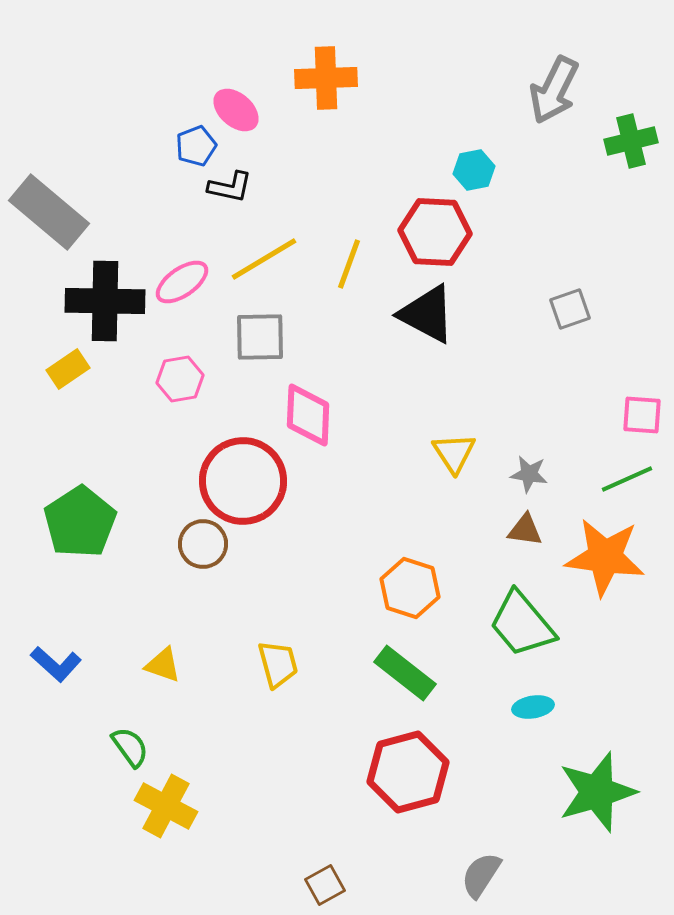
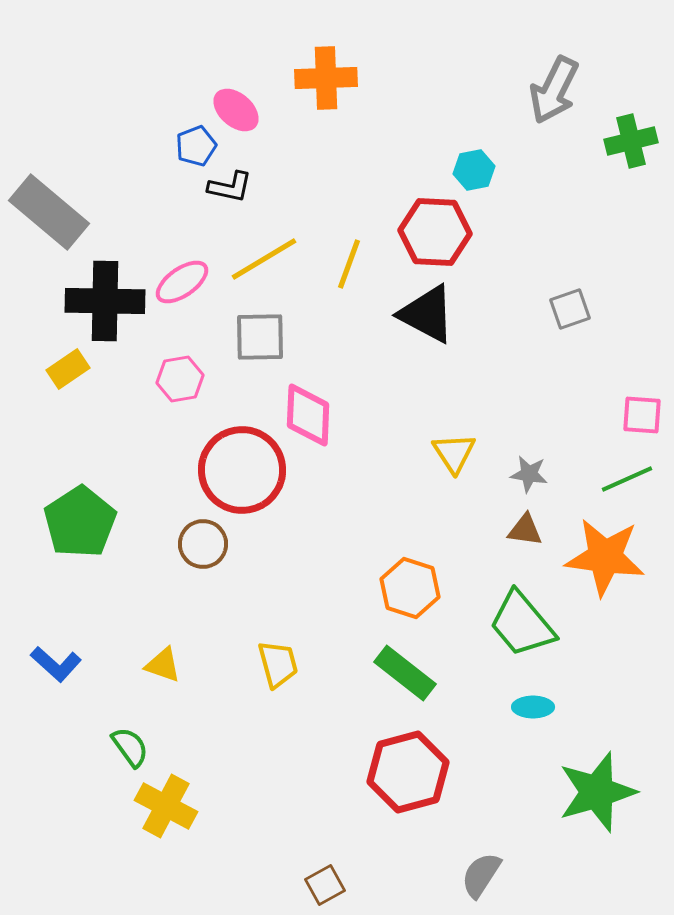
red circle at (243, 481): moved 1 px left, 11 px up
cyan ellipse at (533, 707): rotated 9 degrees clockwise
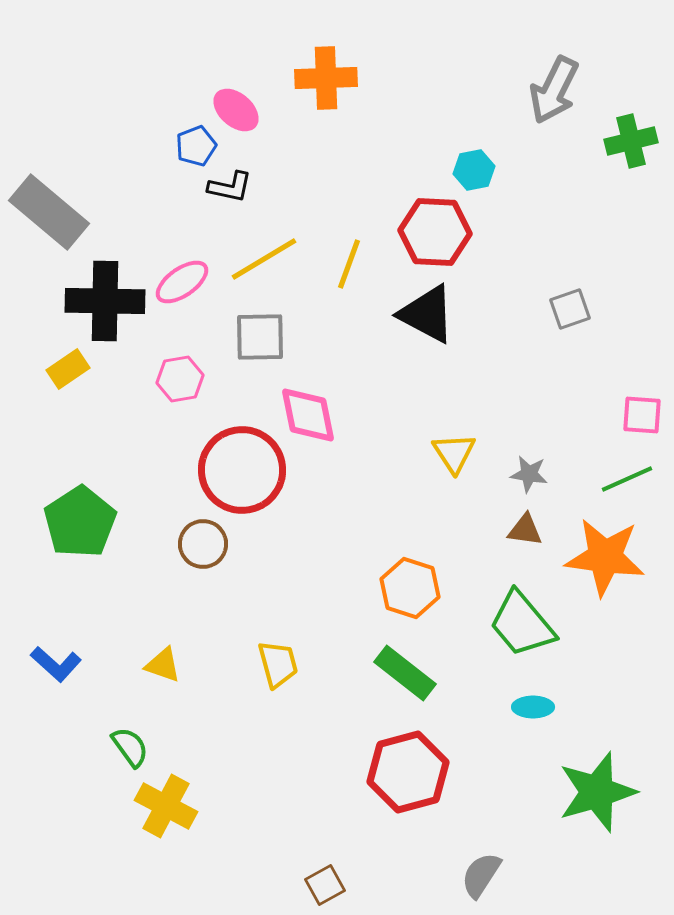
pink diamond at (308, 415): rotated 14 degrees counterclockwise
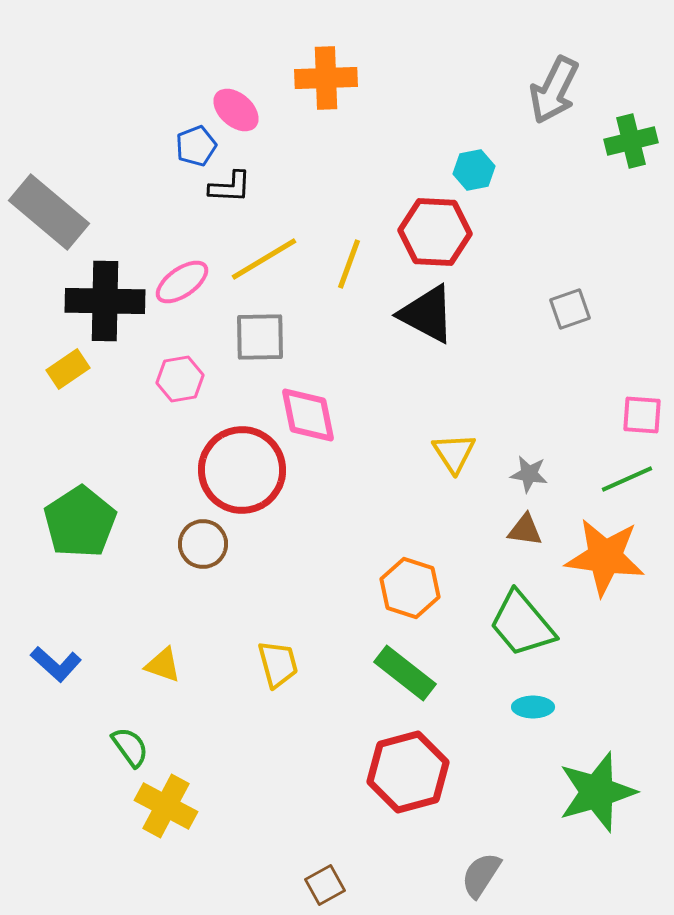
black L-shape at (230, 187): rotated 9 degrees counterclockwise
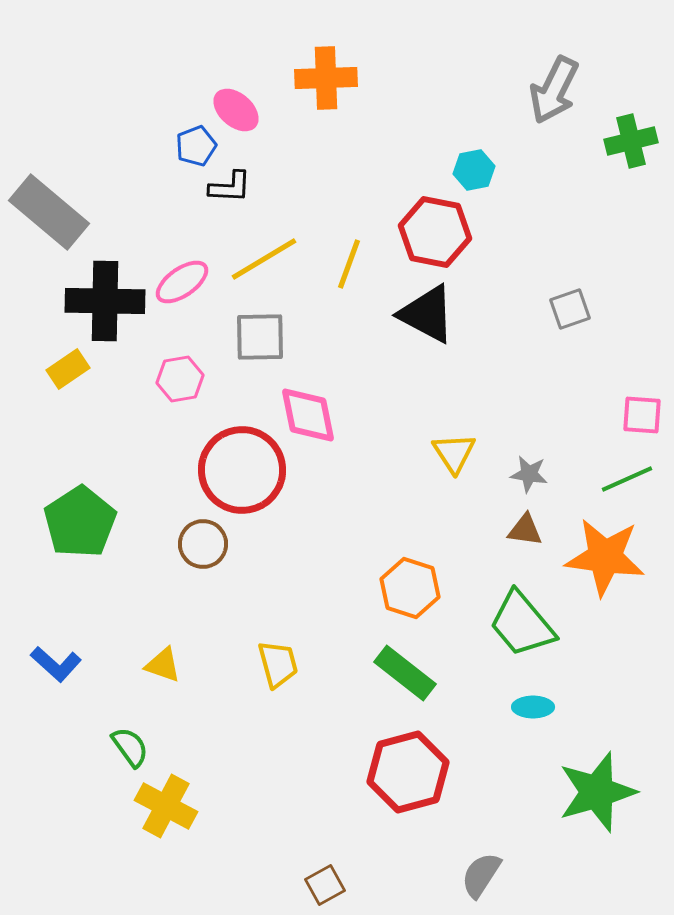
red hexagon at (435, 232): rotated 8 degrees clockwise
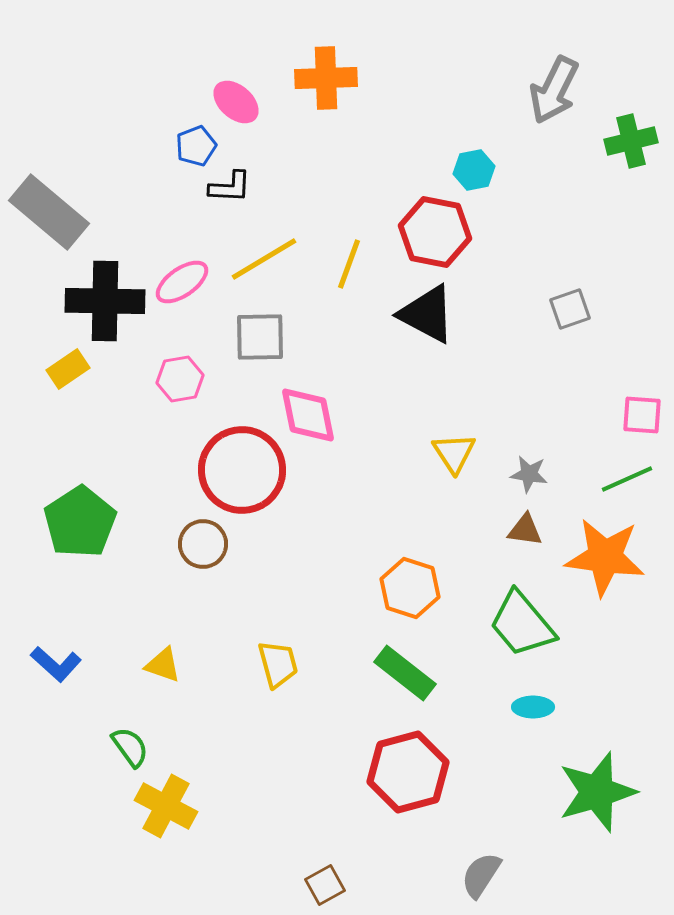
pink ellipse at (236, 110): moved 8 px up
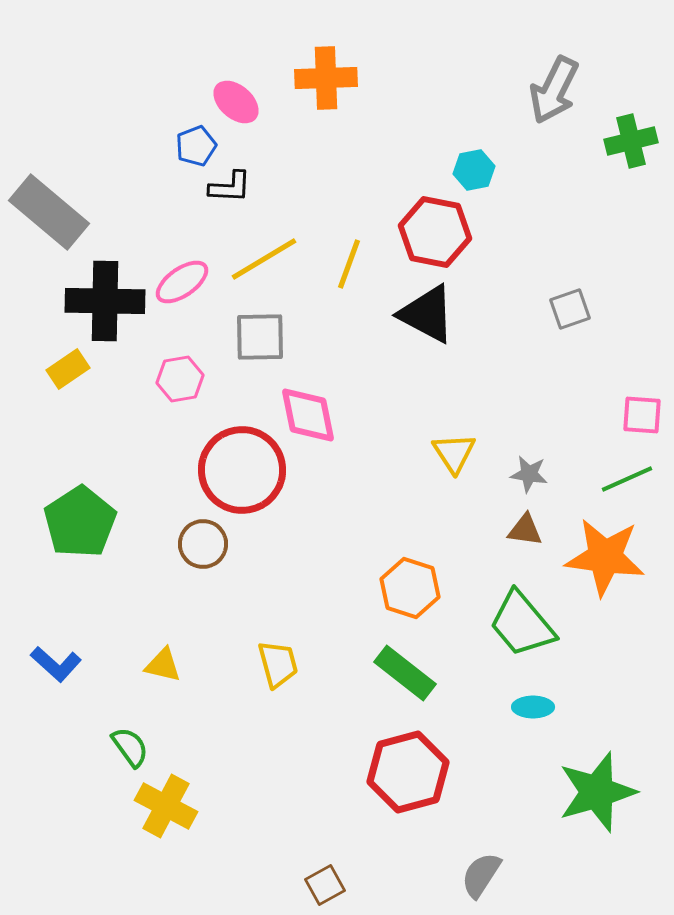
yellow triangle at (163, 665): rotated 6 degrees counterclockwise
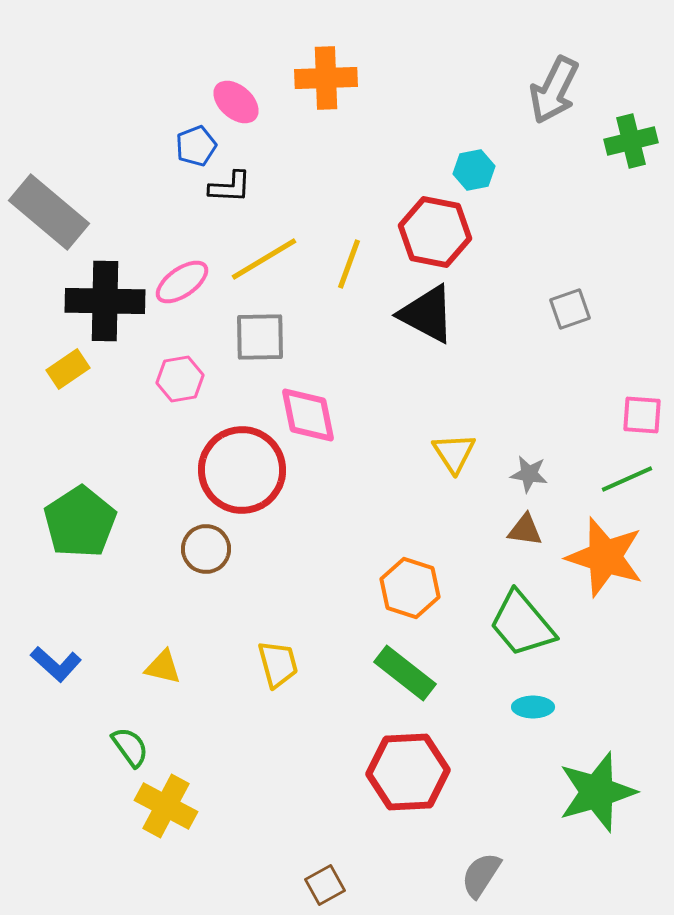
brown circle at (203, 544): moved 3 px right, 5 px down
orange star at (605, 557): rotated 10 degrees clockwise
yellow triangle at (163, 665): moved 2 px down
red hexagon at (408, 772): rotated 12 degrees clockwise
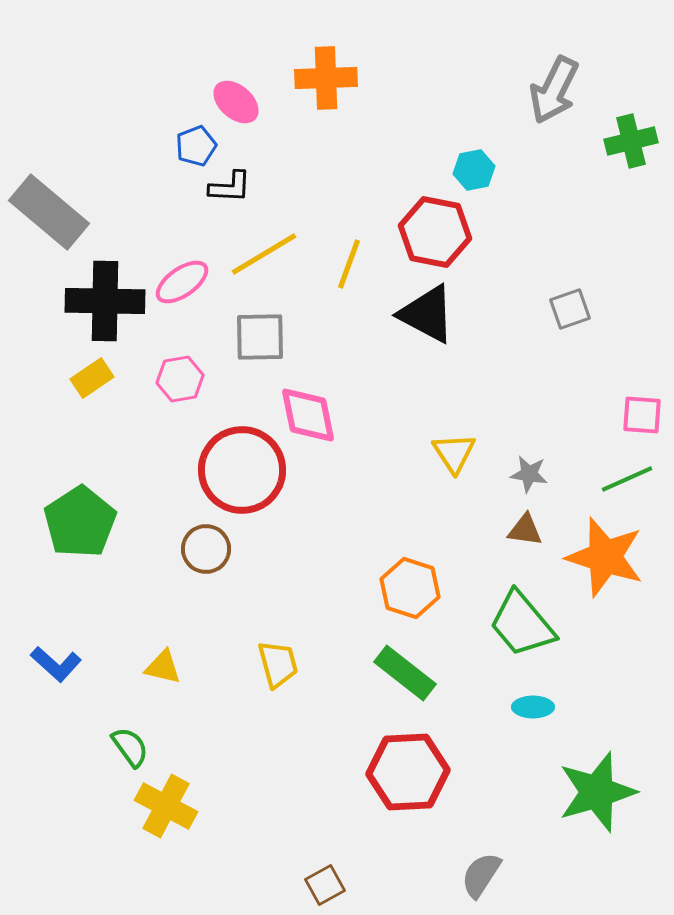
yellow line at (264, 259): moved 5 px up
yellow rectangle at (68, 369): moved 24 px right, 9 px down
